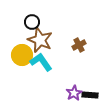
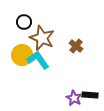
black circle: moved 8 px left
brown star: moved 2 px right, 2 px up
brown cross: moved 3 px left, 1 px down; rotated 24 degrees counterclockwise
cyan L-shape: moved 3 px left, 2 px up
purple star: moved 5 px down; rotated 14 degrees counterclockwise
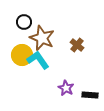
brown cross: moved 1 px right, 1 px up
purple star: moved 8 px left, 10 px up
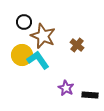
brown star: moved 1 px right, 2 px up
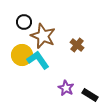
black rectangle: rotated 28 degrees clockwise
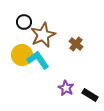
brown star: moved 1 px up; rotated 25 degrees clockwise
brown cross: moved 1 px left, 1 px up
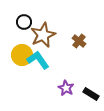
brown cross: moved 3 px right, 3 px up
black rectangle: moved 1 px right, 1 px up
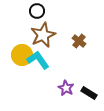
black circle: moved 13 px right, 11 px up
black rectangle: moved 2 px left, 1 px up
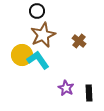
black rectangle: rotated 56 degrees clockwise
